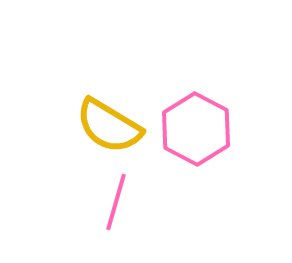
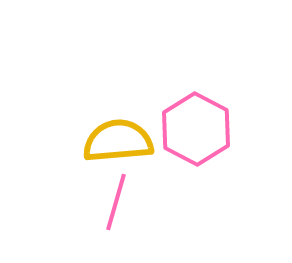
yellow semicircle: moved 9 px right, 15 px down; rotated 144 degrees clockwise
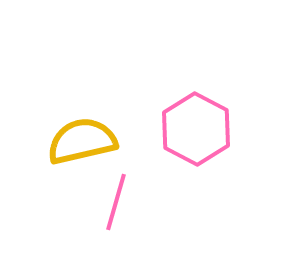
yellow semicircle: moved 36 px left; rotated 8 degrees counterclockwise
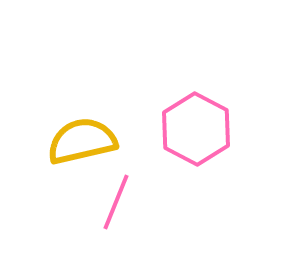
pink line: rotated 6 degrees clockwise
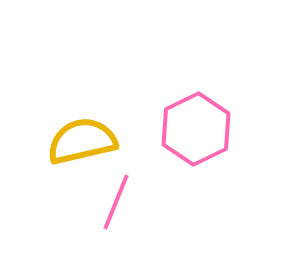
pink hexagon: rotated 6 degrees clockwise
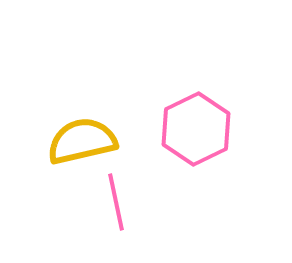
pink line: rotated 34 degrees counterclockwise
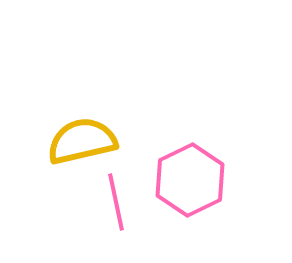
pink hexagon: moved 6 px left, 51 px down
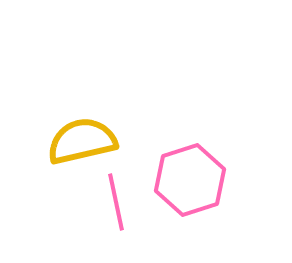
pink hexagon: rotated 8 degrees clockwise
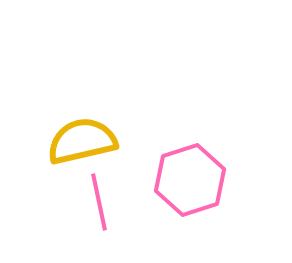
pink line: moved 17 px left
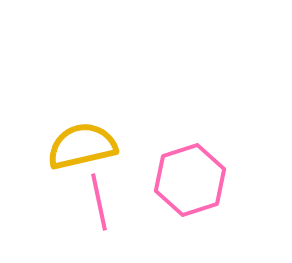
yellow semicircle: moved 5 px down
